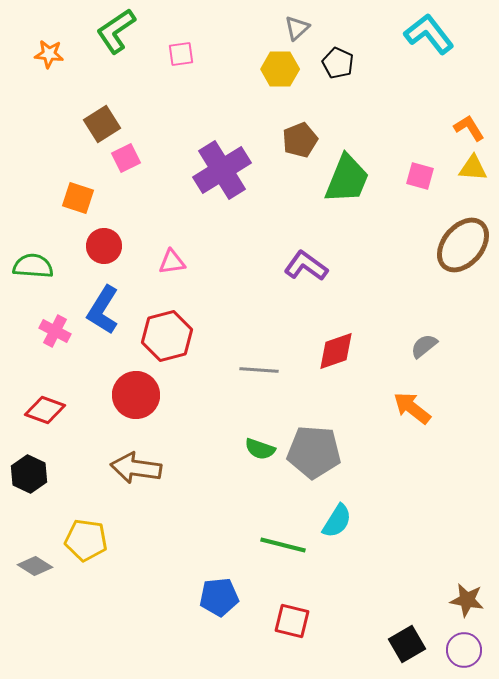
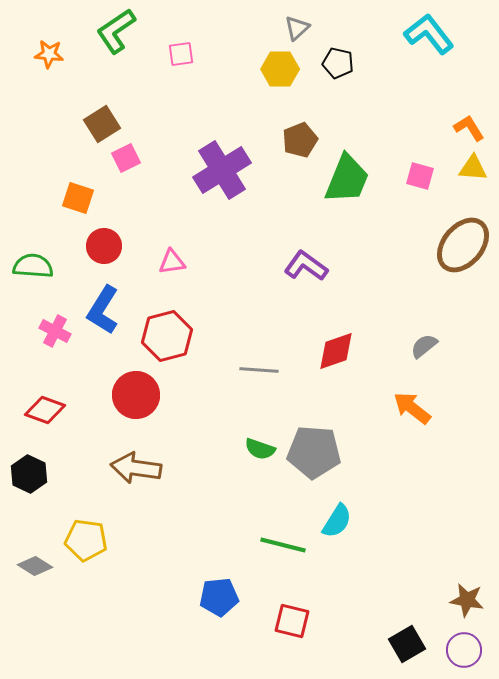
black pentagon at (338, 63): rotated 12 degrees counterclockwise
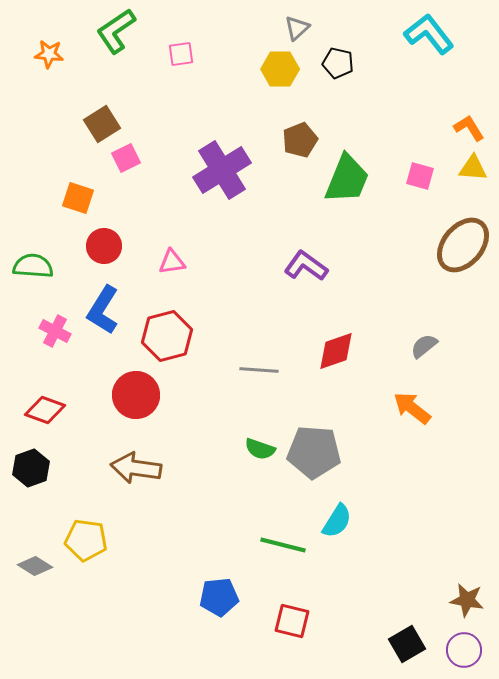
black hexagon at (29, 474): moved 2 px right, 6 px up; rotated 15 degrees clockwise
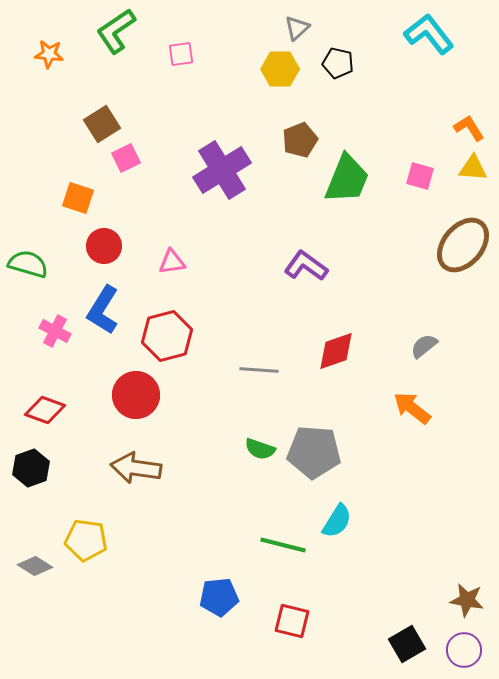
green semicircle at (33, 266): moved 5 px left, 2 px up; rotated 12 degrees clockwise
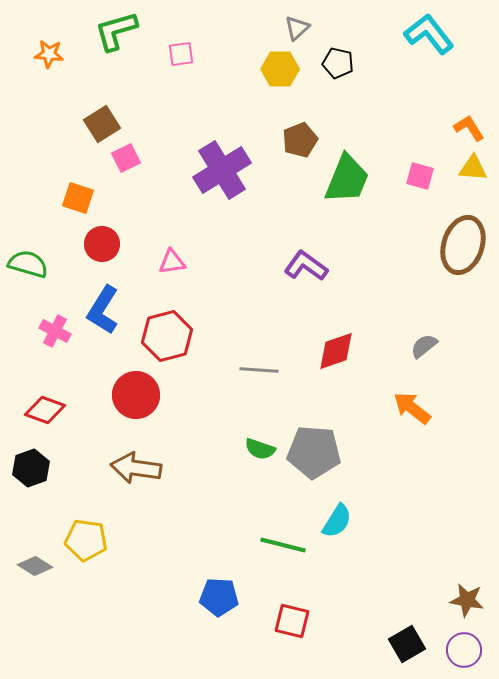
green L-shape at (116, 31): rotated 18 degrees clockwise
brown ellipse at (463, 245): rotated 22 degrees counterclockwise
red circle at (104, 246): moved 2 px left, 2 px up
blue pentagon at (219, 597): rotated 9 degrees clockwise
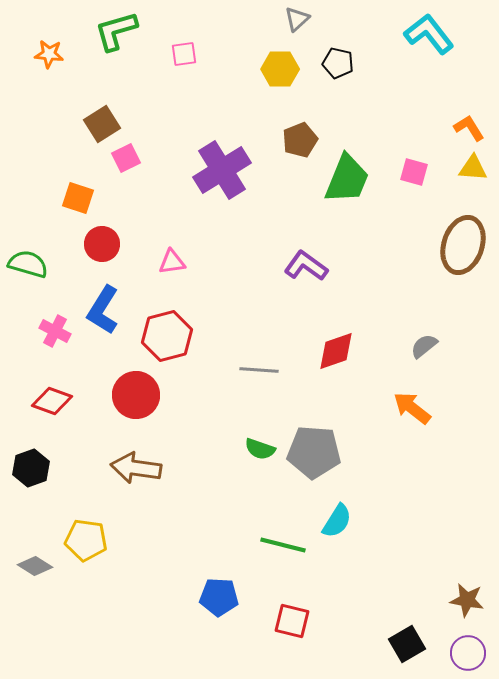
gray triangle at (297, 28): moved 9 px up
pink square at (181, 54): moved 3 px right
pink square at (420, 176): moved 6 px left, 4 px up
red diamond at (45, 410): moved 7 px right, 9 px up
purple circle at (464, 650): moved 4 px right, 3 px down
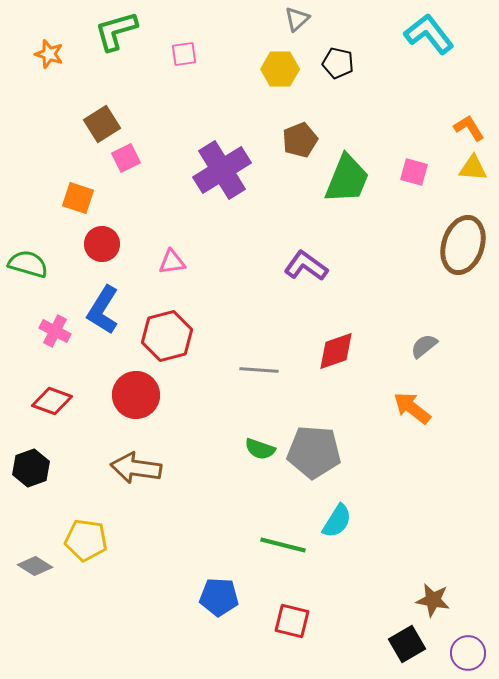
orange star at (49, 54): rotated 12 degrees clockwise
brown star at (467, 600): moved 34 px left
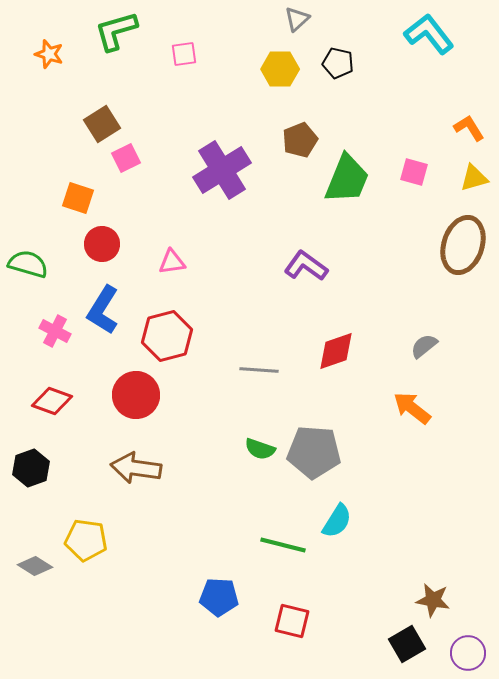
yellow triangle at (473, 168): moved 1 px right, 10 px down; rotated 20 degrees counterclockwise
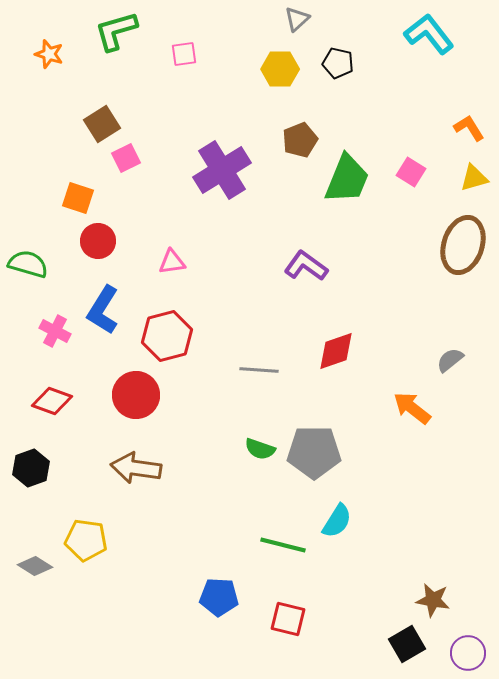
pink square at (414, 172): moved 3 px left; rotated 16 degrees clockwise
red circle at (102, 244): moved 4 px left, 3 px up
gray semicircle at (424, 346): moved 26 px right, 14 px down
gray pentagon at (314, 452): rotated 4 degrees counterclockwise
red square at (292, 621): moved 4 px left, 2 px up
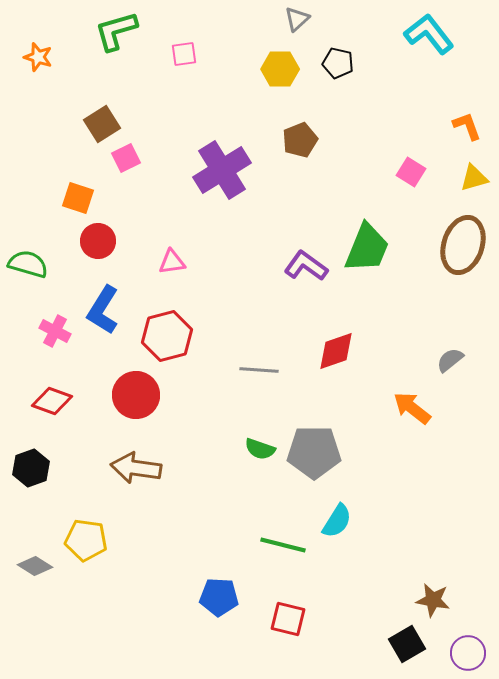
orange star at (49, 54): moved 11 px left, 3 px down
orange L-shape at (469, 128): moved 2 px left, 2 px up; rotated 12 degrees clockwise
green trapezoid at (347, 179): moved 20 px right, 69 px down
